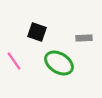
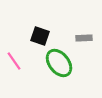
black square: moved 3 px right, 4 px down
green ellipse: rotated 20 degrees clockwise
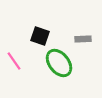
gray rectangle: moved 1 px left, 1 px down
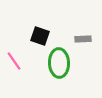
green ellipse: rotated 36 degrees clockwise
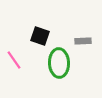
gray rectangle: moved 2 px down
pink line: moved 1 px up
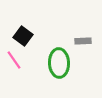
black square: moved 17 px left; rotated 18 degrees clockwise
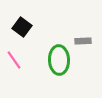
black square: moved 1 px left, 9 px up
green ellipse: moved 3 px up
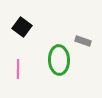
gray rectangle: rotated 21 degrees clockwise
pink line: moved 4 px right, 9 px down; rotated 36 degrees clockwise
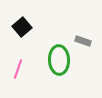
black square: rotated 12 degrees clockwise
pink line: rotated 18 degrees clockwise
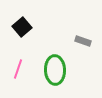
green ellipse: moved 4 px left, 10 px down
